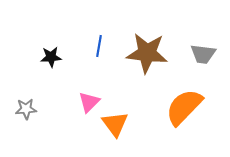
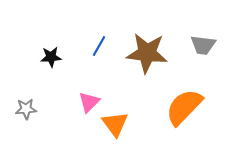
blue line: rotated 20 degrees clockwise
gray trapezoid: moved 9 px up
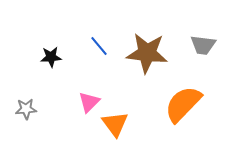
blue line: rotated 70 degrees counterclockwise
orange semicircle: moved 1 px left, 3 px up
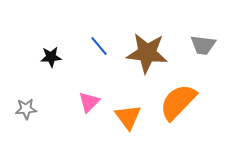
orange semicircle: moved 5 px left, 2 px up
orange triangle: moved 13 px right, 7 px up
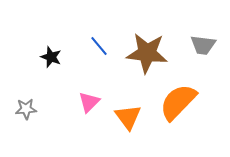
black star: rotated 25 degrees clockwise
